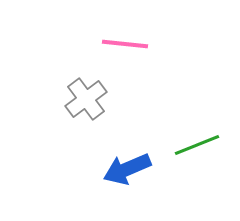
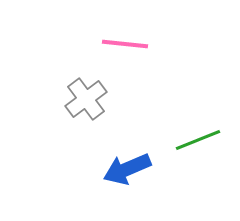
green line: moved 1 px right, 5 px up
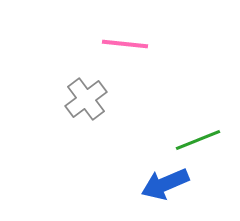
blue arrow: moved 38 px right, 15 px down
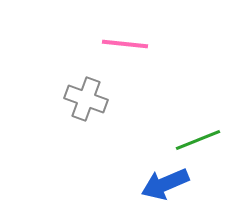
gray cross: rotated 33 degrees counterclockwise
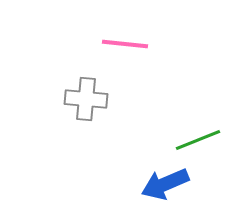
gray cross: rotated 15 degrees counterclockwise
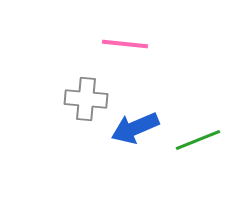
blue arrow: moved 30 px left, 56 px up
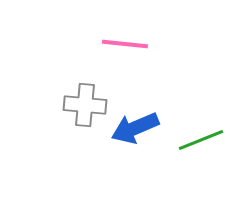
gray cross: moved 1 px left, 6 px down
green line: moved 3 px right
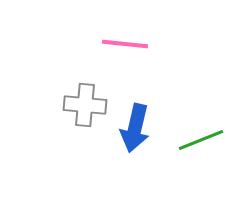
blue arrow: rotated 54 degrees counterclockwise
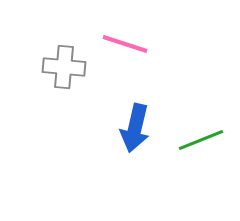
pink line: rotated 12 degrees clockwise
gray cross: moved 21 px left, 38 px up
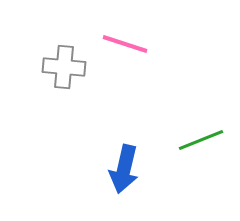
blue arrow: moved 11 px left, 41 px down
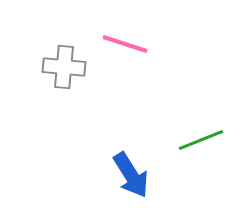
blue arrow: moved 7 px right, 6 px down; rotated 45 degrees counterclockwise
